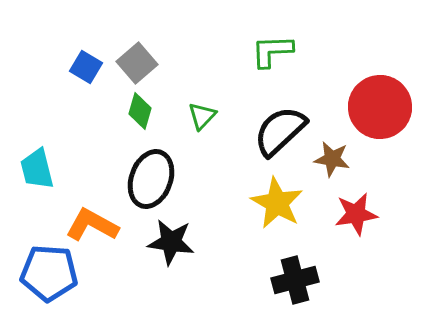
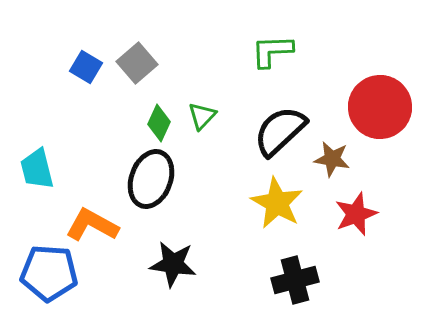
green diamond: moved 19 px right, 12 px down; rotated 9 degrees clockwise
red star: rotated 12 degrees counterclockwise
black star: moved 2 px right, 22 px down
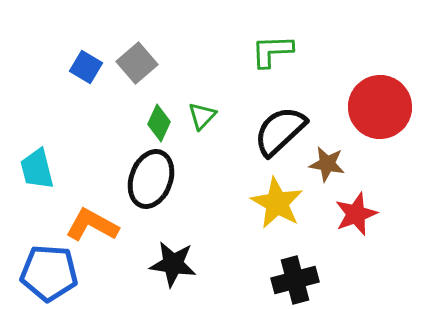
brown star: moved 5 px left, 5 px down
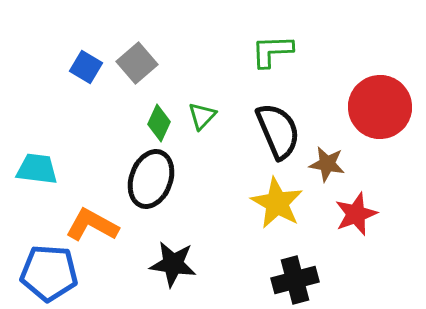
black semicircle: moved 2 px left; rotated 110 degrees clockwise
cyan trapezoid: rotated 111 degrees clockwise
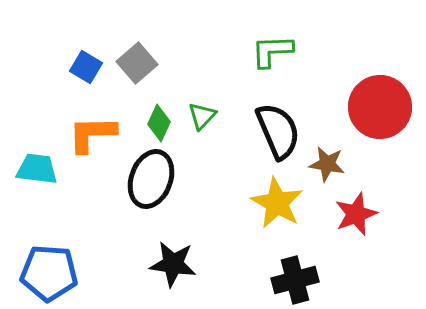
orange L-shape: moved 91 px up; rotated 30 degrees counterclockwise
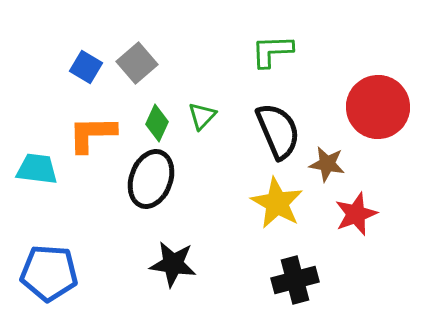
red circle: moved 2 px left
green diamond: moved 2 px left
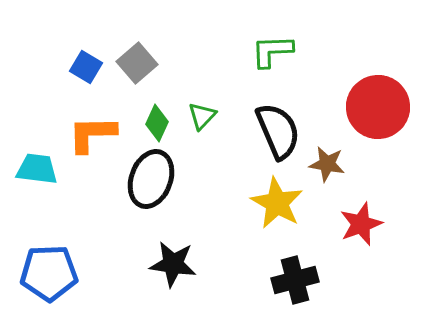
red star: moved 5 px right, 10 px down
blue pentagon: rotated 6 degrees counterclockwise
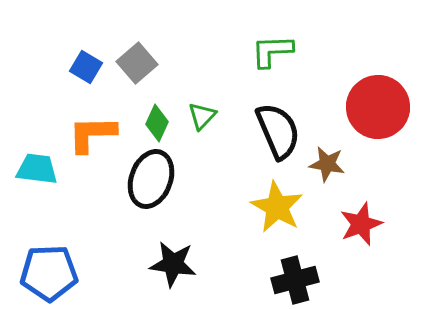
yellow star: moved 4 px down
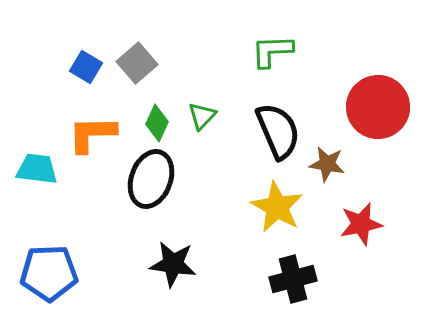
red star: rotated 9 degrees clockwise
black cross: moved 2 px left, 1 px up
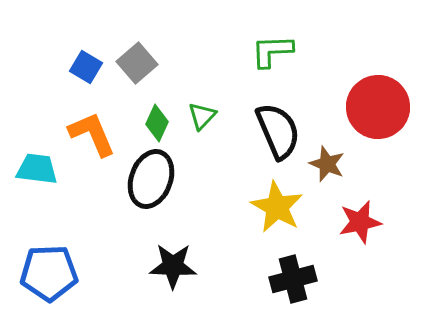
orange L-shape: rotated 68 degrees clockwise
brown star: rotated 12 degrees clockwise
red star: moved 1 px left, 2 px up
black star: moved 2 px down; rotated 6 degrees counterclockwise
